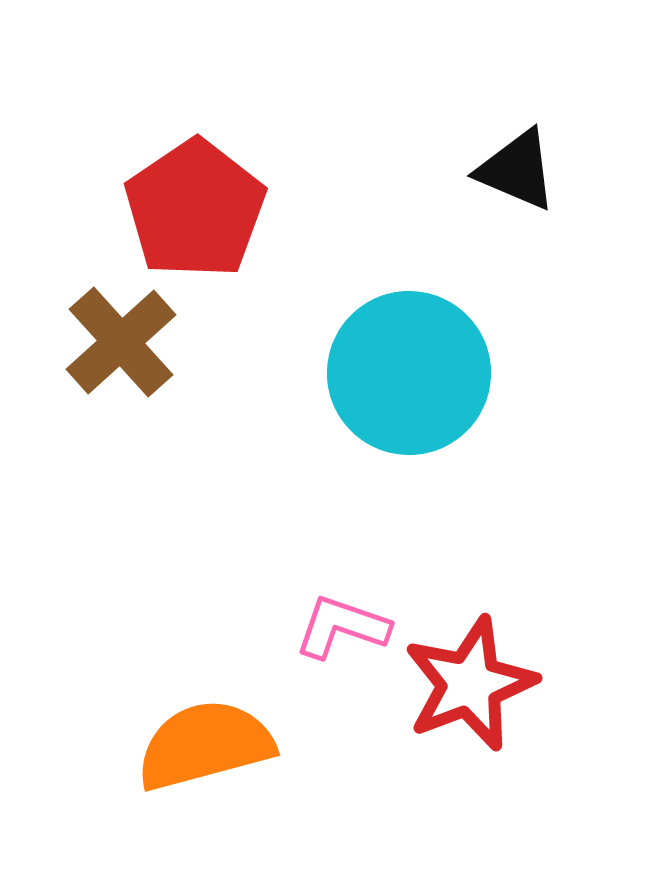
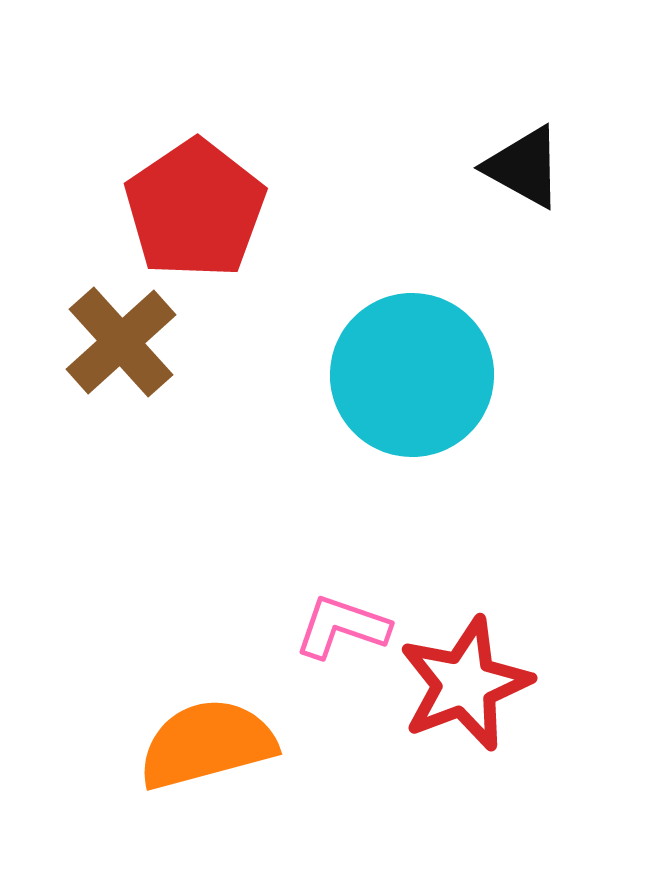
black triangle: moved 7 px right, 3 px up; rotated 6 degrees clockwise
cyan circle: moved 3 px right, 2 px down
red star: moved 5 px left
orange semicircle: moved 2 px right, 1 px up
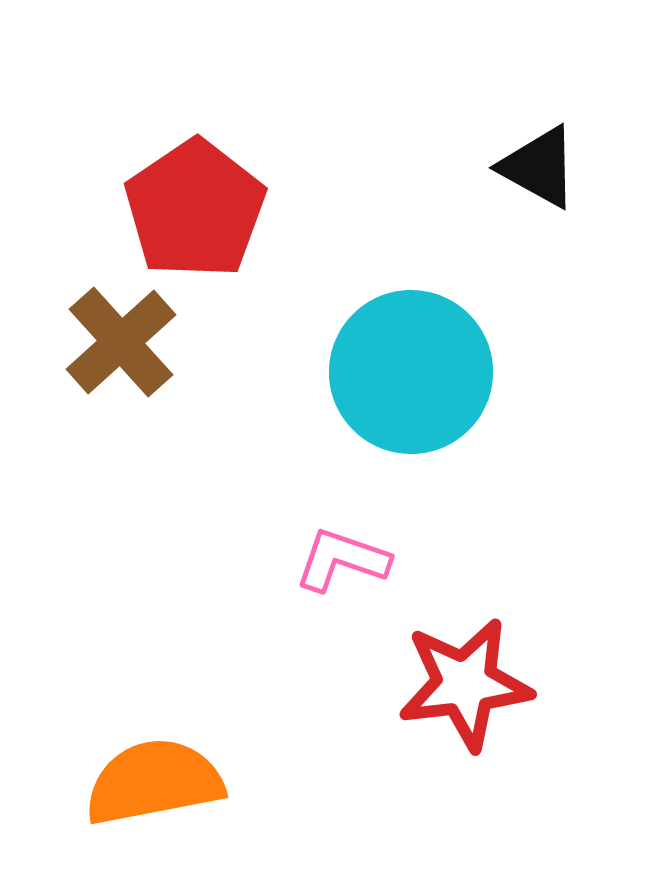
black triangle: moved 15 px right
cyan circle: moved 1 px left, 3 px up
pink L-shape: moved 67 px up
red star: rotated 14 degrees clockwise
orange semicircle: moved 53 px left, 38 px down; rotated 4 degrees clockwise
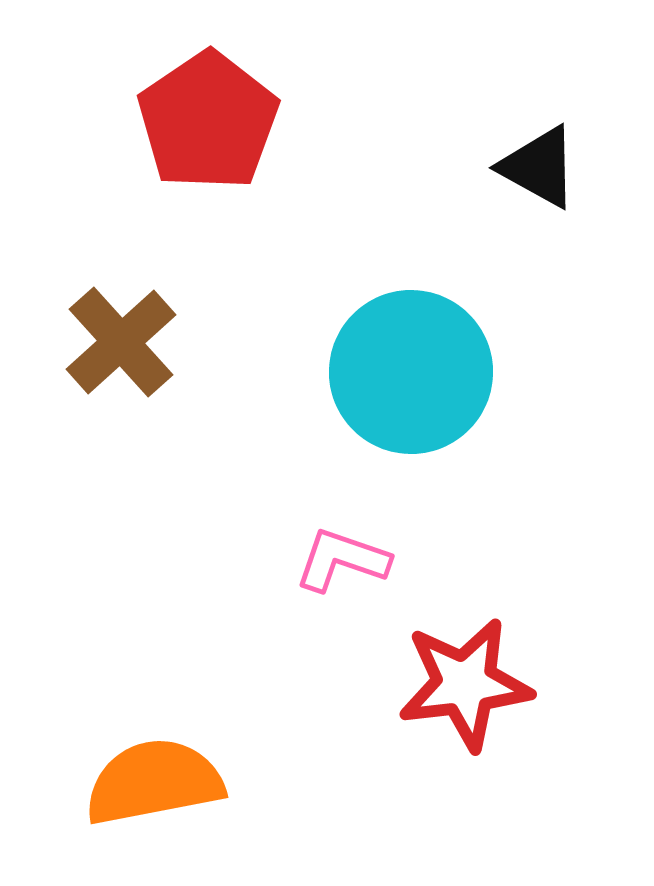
red pentagon: moved 13 px right, 88 px up
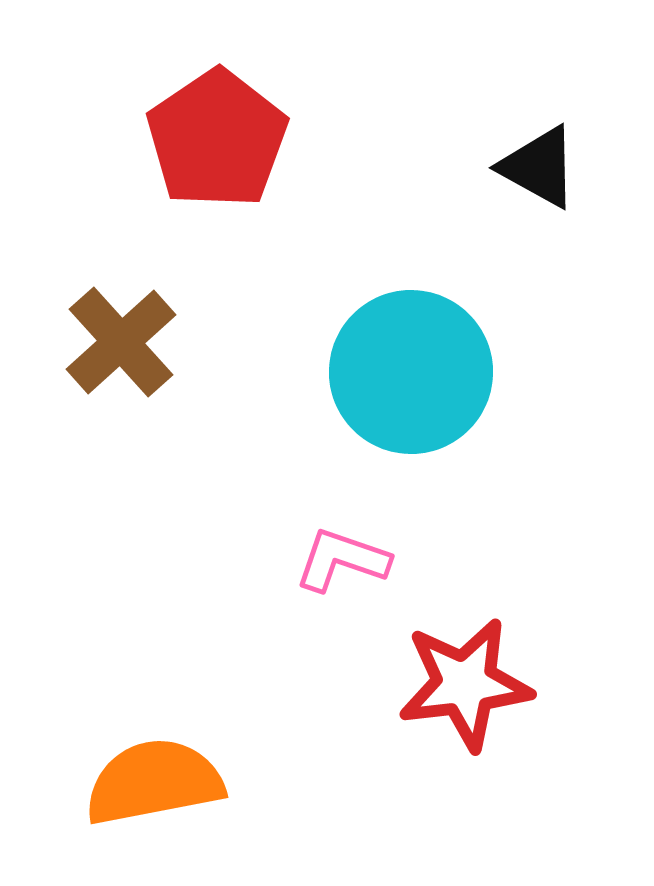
red pentagon: moved 9 px right, 18 px down
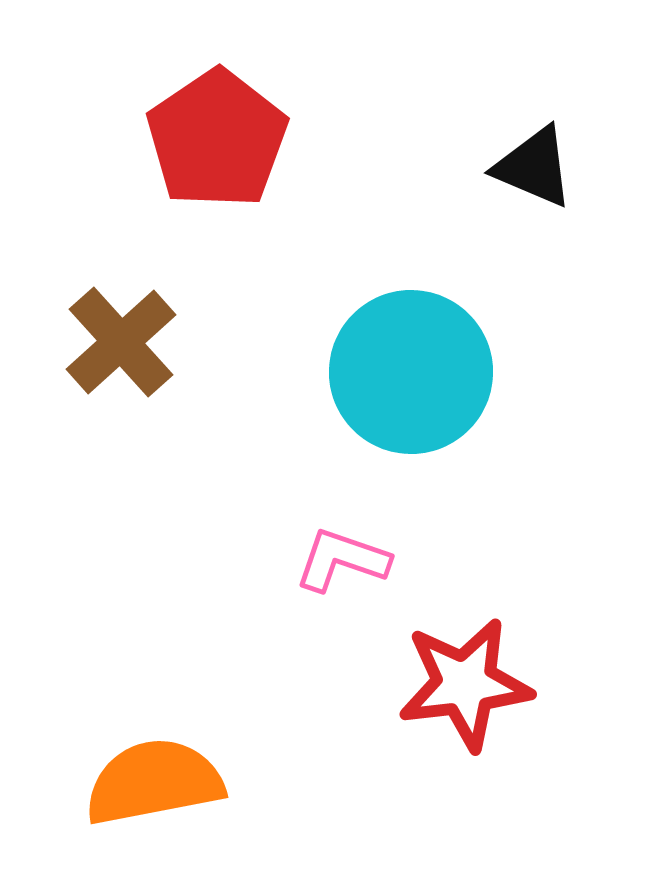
black triangle: moved 5 px left; rotated 6 degrees counterclockwise
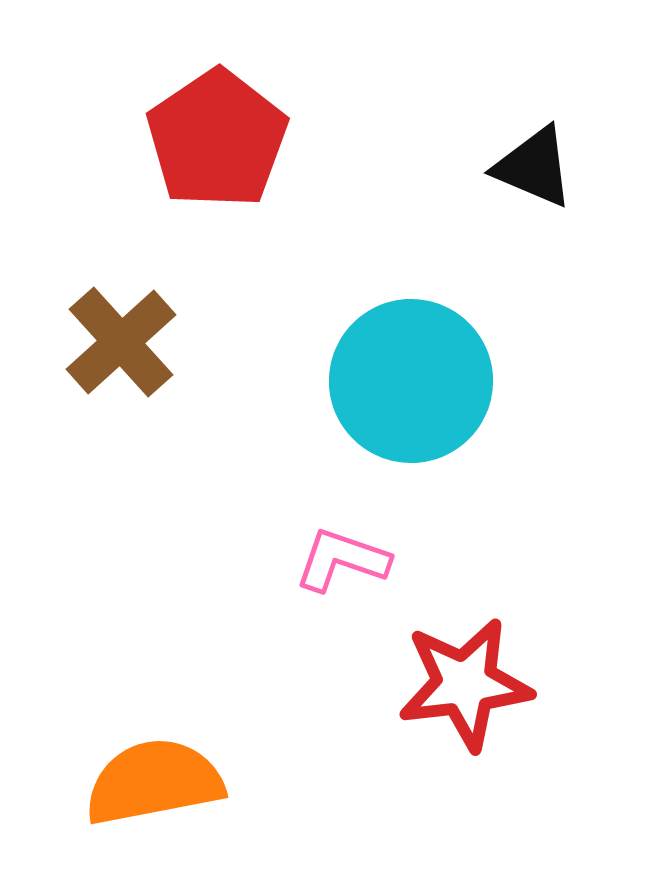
cyan circle: moved 9 px down
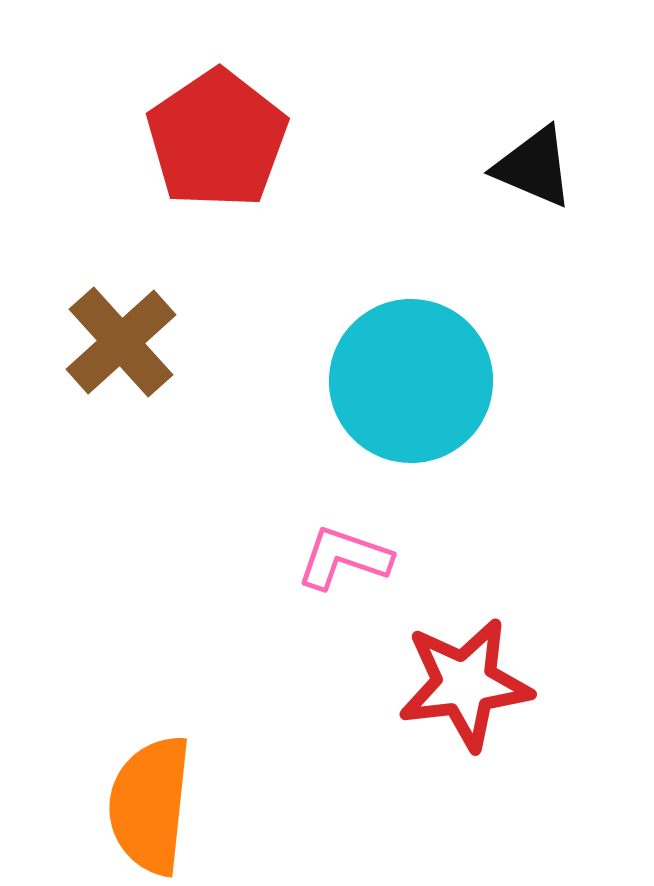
pink L-shape: moved 2 px right, 2 px up
orange semicircle: moved 4 px left, 23 px down; rotated 73 degrees counterclockwise
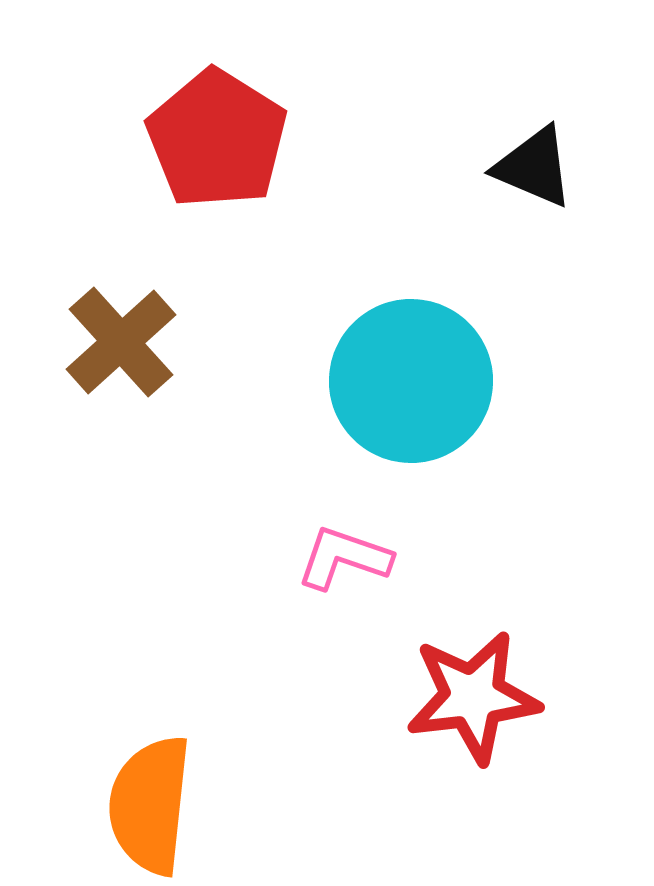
red pentagon: rotated 6 degrees counterclockwise
red star: moved 8 px right, 13 px down
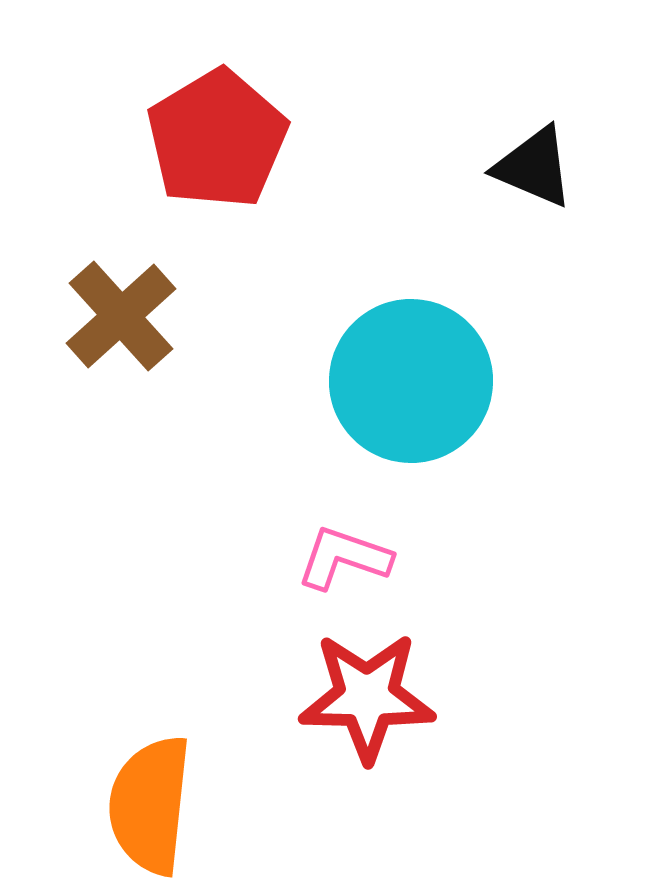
red pentagon: rotated 9 degrees clockwise
brown cross: moved 26 px up
red star: moved 106 px left; rotated 8 degrees clockwise
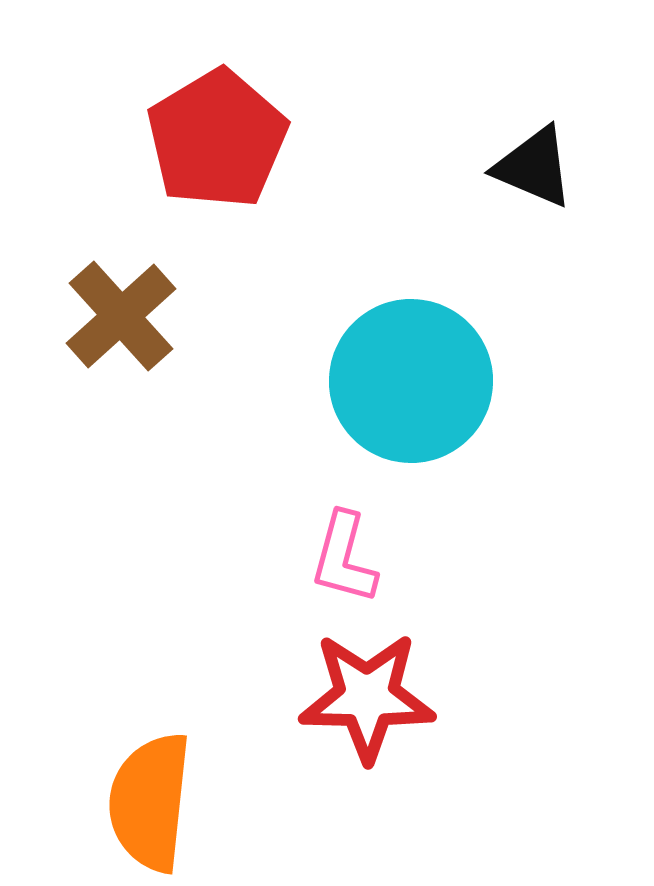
pink L-shape: rotated 94 degrees counterclockwise
orange semicircle: moved 3 px up
